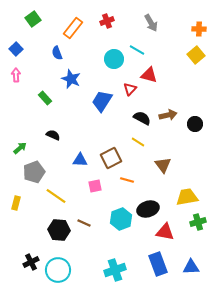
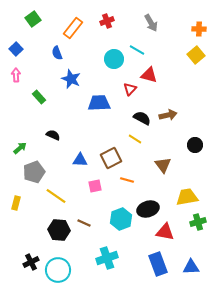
green rectangle at (45, 98): moved 6 px left, 1 px up
blue trapezoid at (102, 101): moved 3 px left, 2 px down; rotated 55 degrees clockwise
black circle at (195, 124): moved 21 px down
yellow line at (138, 142): moved 3 px left, 3 px up
cyan cross at (115, 270): moved 8 px left, 12 px up
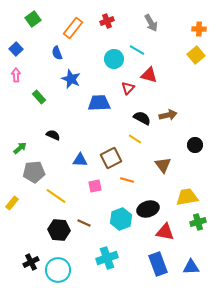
red triangle at (130, 89): moved 2 px left, 1 px up
gray pentagon at (34, 172): rotated 15 degrees clockwise
yellow rectangle at (16, 203): moved 4 px left; rotated 24 degrees clockwise
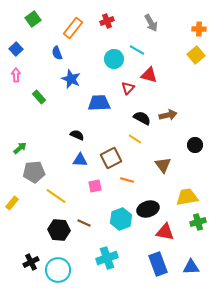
black semicircle at (53, 135): moved 24 px right
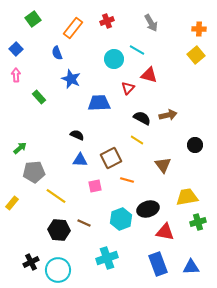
yellow line at (135, 139): moved 2 px right, 1 px down
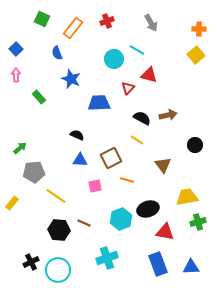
green square at (33, 19): moved 9 px right; rotated 28 degrees counterclockwise
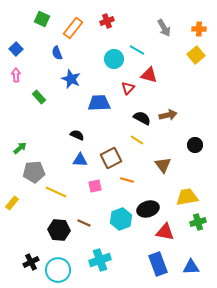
gray arrow at (151, 23): moved 13 px right, 5 px down
yellow line at (56, 196): moved 4 px up; rotated 10 degrees counterclockwise
cyan cross at (107, 258): moved 7 px left, 2 px down
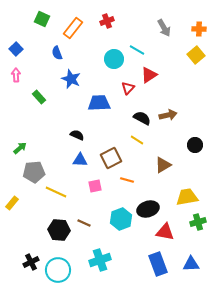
red triangle at (149, 75): rotated 48 degrees counterclockwise
brown triangle at (163, 165): rotated 36 degrees clockwise
blue triangle at (191, 267): moved 3 px up
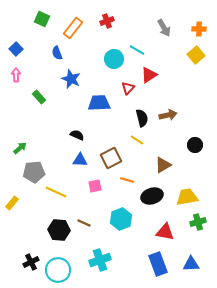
black semicircle at (142, 118): rotated 48 degrees clockwise
black ellipse at (148, 209): moved 4 px right, 13 px up
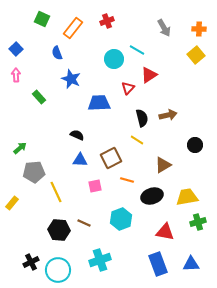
yellow line at (56, 192): rotated 40 degrees clockwise
